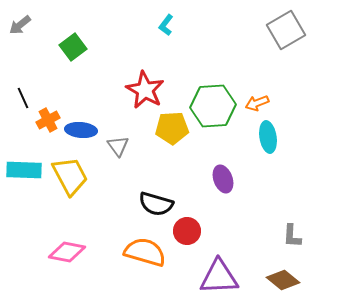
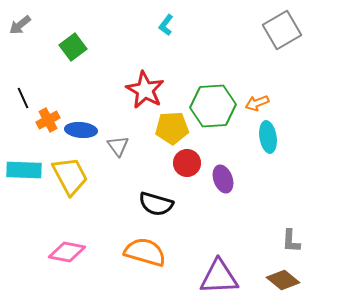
gray square: moved 4 px left
red circle: moved 68 px up
gray L-shape: moved 1 px left, 5 px down
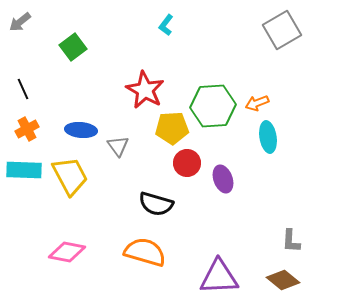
gray arrow: moved 3 px up
black line: moved 9 px up
orange cross: moved 21 px left, 9 px down
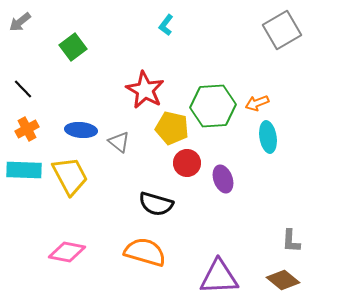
black line: rotated 20 degrees counterclockwise
yellow pentagon: rotated 16 degrees clockwise
gray triangle: moved 1 px right, 4 px up; rotated 15 degrees counterclockwise
